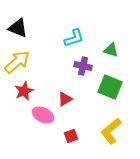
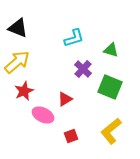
purple cross: moved 3 px down; rotated 30 degrees clockwise
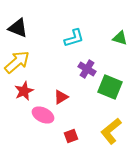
green triangle: moved 9 px right, 12 px up
purple cross: moved 4 px right; rotated 12 degrees counterclockwise
red triangle: moved 4 px left, 2 px up
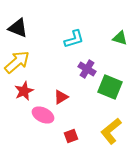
cyan L-shape: moved 1 px down
